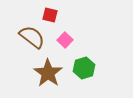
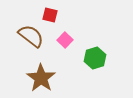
brown semicircle: moved 1 px left, 1 px up
green hexagon: moved 11 px right, 10 px up
brown star: moved 7 px left, 5 px down
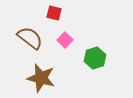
red square: moved 4 px right, 2 px up
brown semicircle: moved 1 px left, 2 px down
brown star: rotated 20 degrees counterclockwise
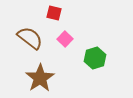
pink square: moved 1 px up
brown star: moved 1 px left; rotated 24 degrees clockwise
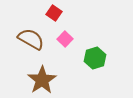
red square: rotated 21 degrees clockwise
brown semicircle: moved 1 px right, 1 px down; rotated 8 degrees counterclockwise
brown star: moved 2 px right, 2 px down
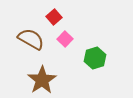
red square: moved 4 px down; rotated 14 degrees clockwise
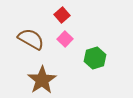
red square: moved 8 px right, 2 px up
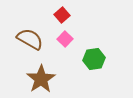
brown semicircle: moved 1 px left
green hexagon: moved 1 px left, 1 px down; rotated 10 degrees clockwise
brown star: moved 1 px left, 1 px up
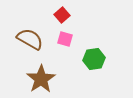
pink square: rotated 28 degrees counterclockwise
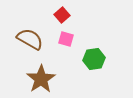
pink square: moved 1 px right
